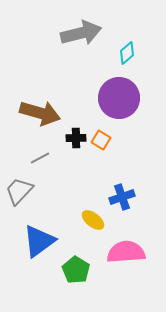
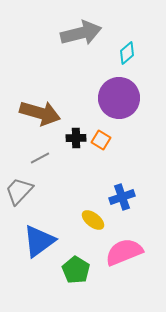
pink semicircle: moved 2 px left; rotated 18 degrees counterclockwise
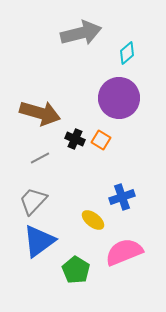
black cross: moved 1 px left, 1 px down; rotated 24 degrees clockwise
gray trapezoid: moved 14 px right, 10 px down
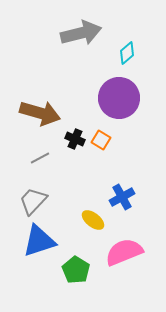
blue cross: rotated 10 degrees counterclockwise
blue triangle: rotated 18 degrees clockwise
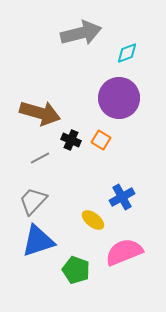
cyan diamond: rotated 20 degrees clockwise
black cross: moved 4 px left, 1 px down
blue triangle: moved 1 px left
green pentagon: rotated 12 degrees counterclockwise
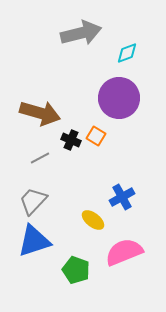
orange square: moved 5 px left, 4 px up
blue triangle: moved 4 px left
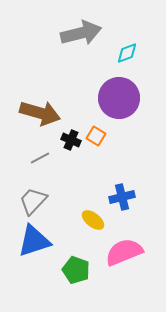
blue cross: rotated 15 degrees clockwise
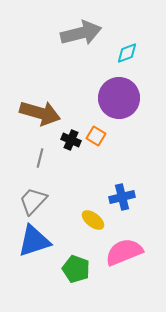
gray line: rotated 48 degrees counterclockwise
green pentagon: moved 1 px up
